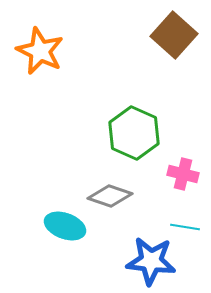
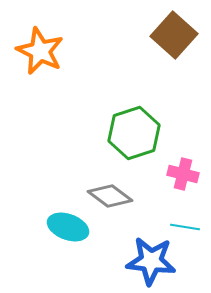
green hexagon: rotated 18 degrees clockwise
gray diamond: rotated 18 degrees clockwise
cyan ellipse: moved 3 px right, 1 px down
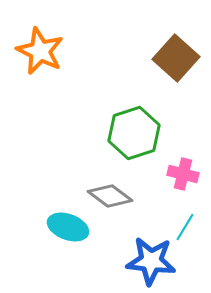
brown square: moved 2 px right, 23 px down
cyan line: rotated 68 degrees counterclockwise
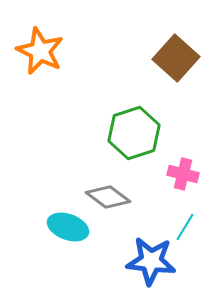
gray diamond: moved 2 px left, 1 px down
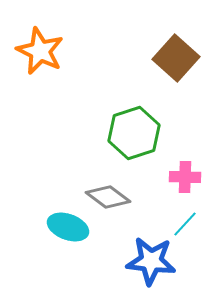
pink cross: moved 2 px right, 3 px down; rotated 12 degrees counterclockwise
cyan line: moved 3 px up; rotated 12 degrees clockwise
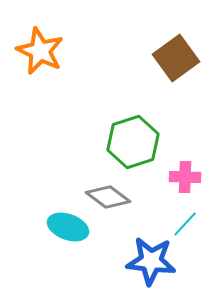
brown square: rotated 12 degrees clockwise
green hexagon: moved 1 px left, 9 px down
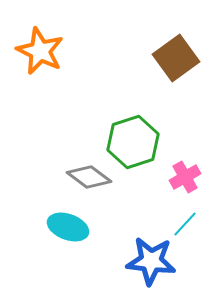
pink cross: rotated 32 degrees counterclockwise
gray diamond: moved 19 px left, 20 px up
